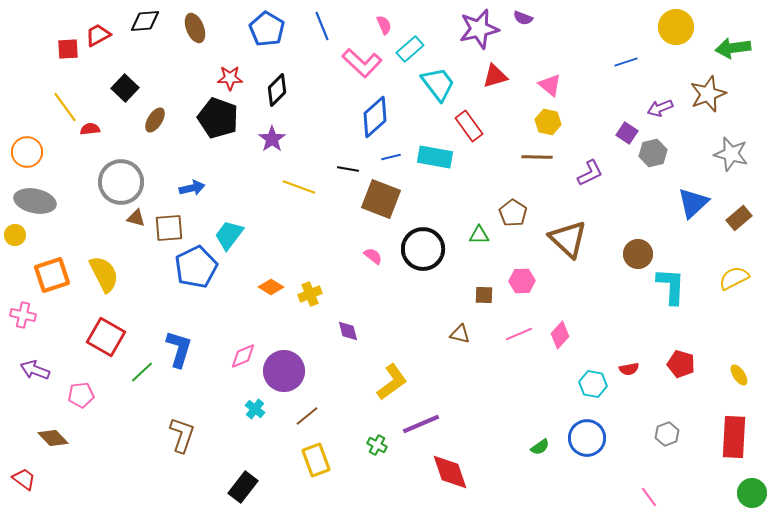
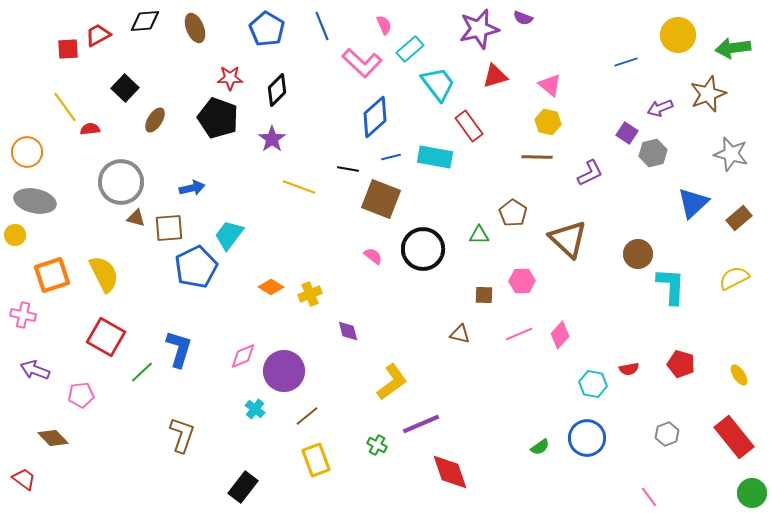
yellow circle at (676, 27): moved 2 px right, 8 px down
red rectangle at (734, 437): rotated 42 degrees counterclockwise
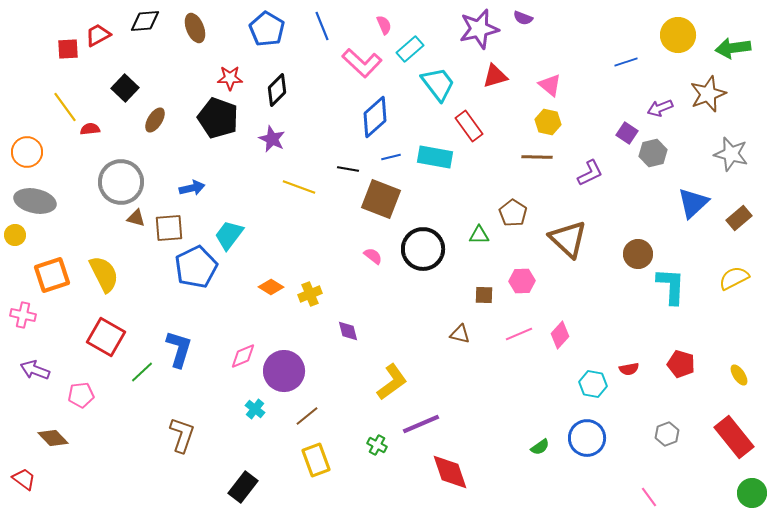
purple star at (272, 139): rotated 12 degrees counterclockwise
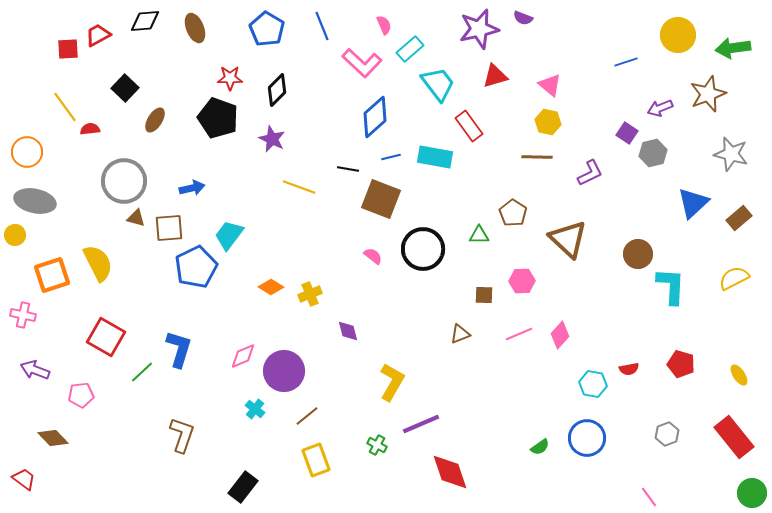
gray circle at (121, 182): moved 3 px right, 1 px up
yellow semicircle at (104, 274): moved 6 px left, 11 px up
brown triangle at (460, 334): rotated 35 degrees counterclockwise
yellow L-shape at (392, 382): rotated 24 degrees counterclockwise
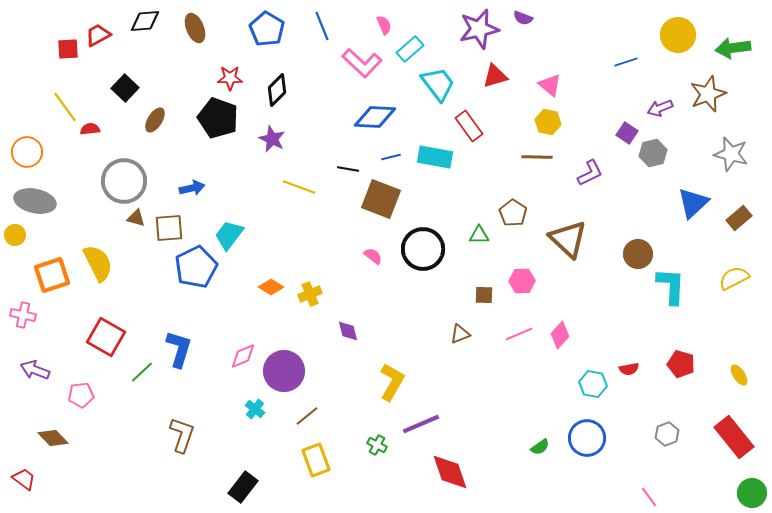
blue diamond at (375, 117): rotated 45 degrees clockwise
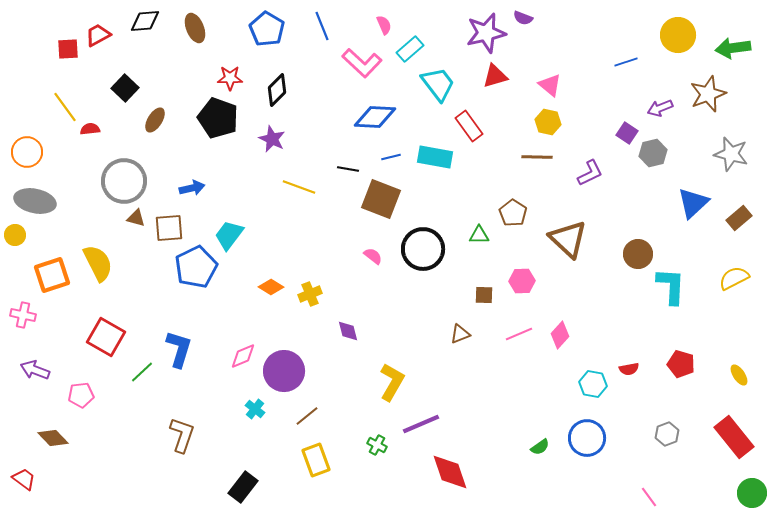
purple star at (479, 29): moved 7 px right, 4 px down
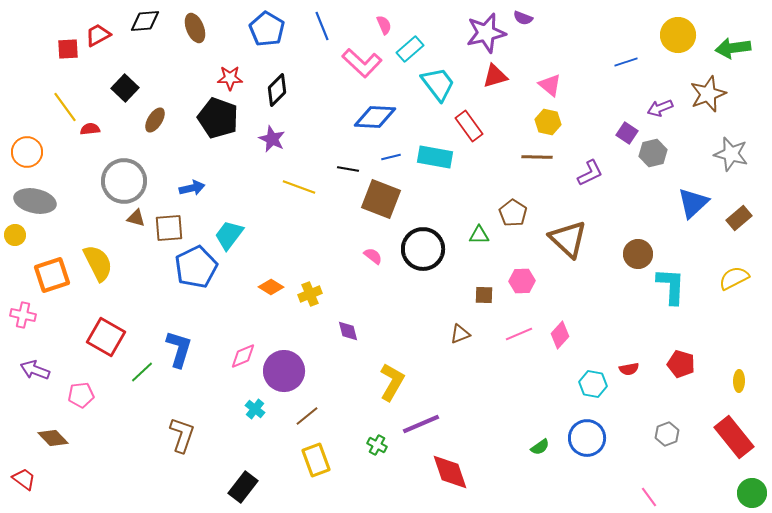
yellow ellipse at (739, 375): moved 6 px down; rotated 35 degrees clockwise
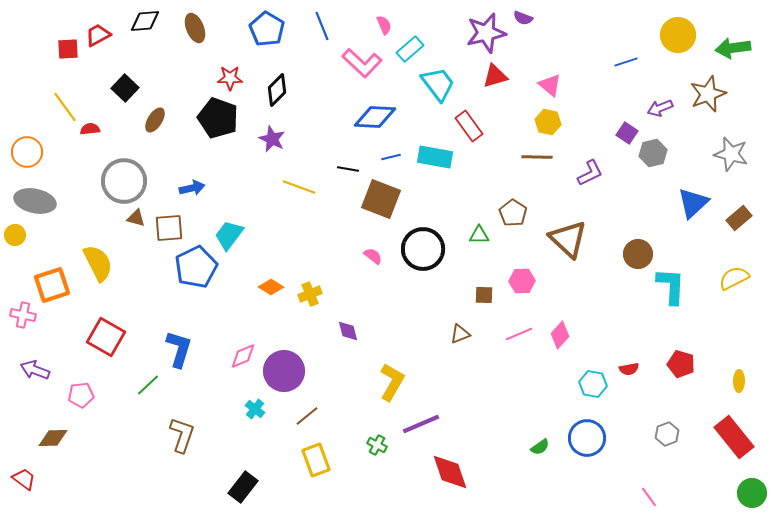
orange square at (52, 275): moved 10 px down
green line at (142, 372): moved 6 px right, 13 px down
brown diamond at (53, 438): rotated 48 degrees counterclockwise
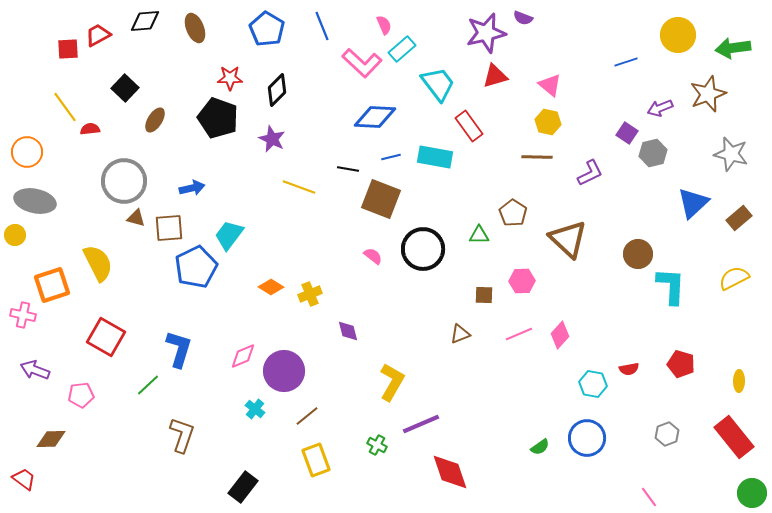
cyan rectangle at (410, 49): moved 8 px left
brown diamond at (53, 438): moved 2 px left, 1 px down
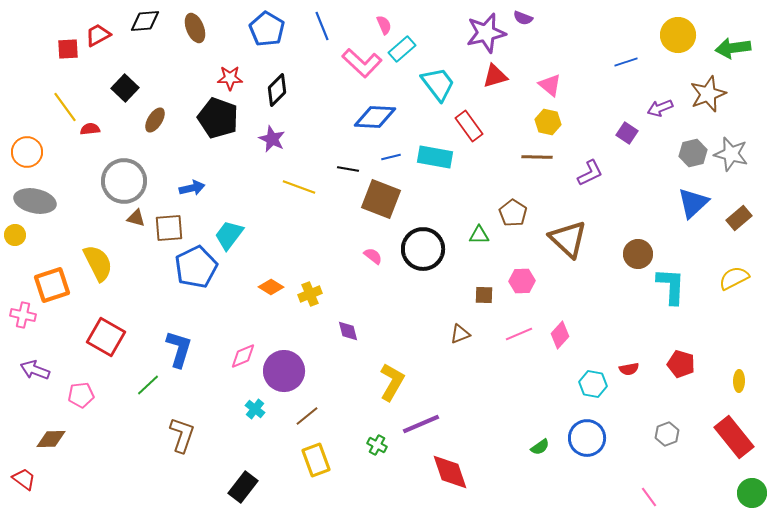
gray hexagon at (653, 153): moved 40 px right
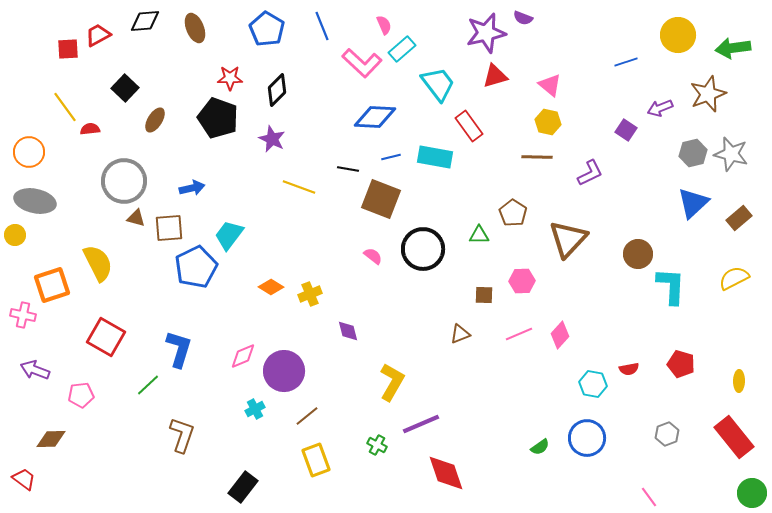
purple square at (627, 133): moved 1 px left, 3 px up
orange circle at (27, 152): moved 2 px right
brown triangle at (568, 239): rotated 30 degrees clockwise
cyan cross at (255, 409): rotated 24 degrees clockwise
red diamond at (450, 472): moved 4 px left, 1 px down
